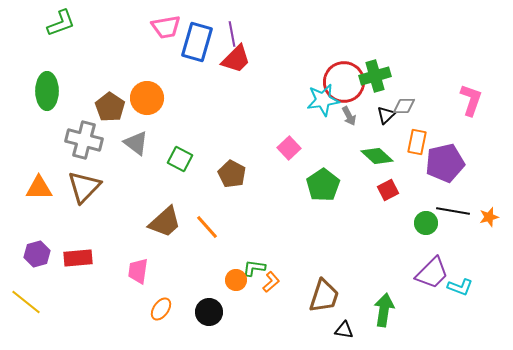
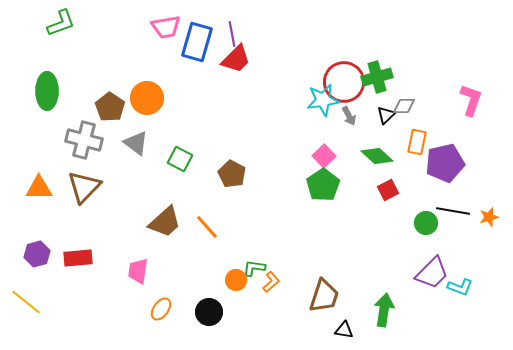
green cross at (375, 76): moved 2 px right, 1 px down
pink square at (289, 148): moved 35 px right, 8 px down
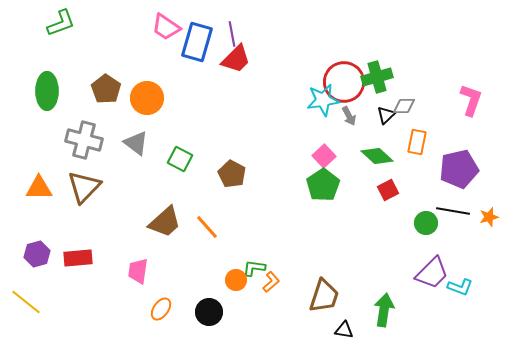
pink trapezoid at (166, 27): rotated 44 degrees clockwise
brown pentagon at (110, 107): moved 4 px left, 18 px up
purple pentagon at (445, 163): moved 14 px right, 6 px down
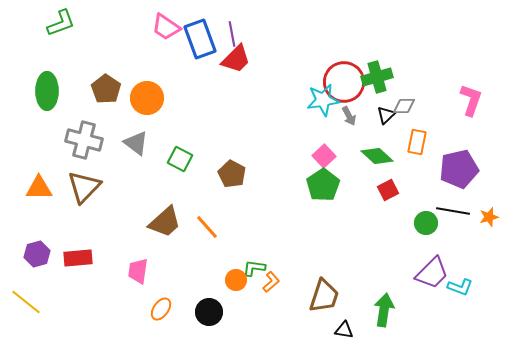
blue rectangle at (197, 42): moved 3 px right, 3 px up; rotated 36 degrees counterclockwise
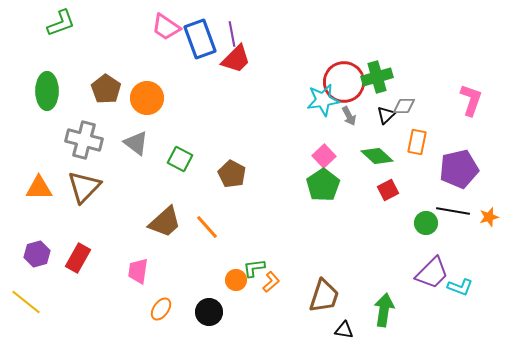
red rectangle at (78, 258): rotated 56 degrees counterclockwise
green L-shape at (254, 268): rotated 15 degrees counterclockwise
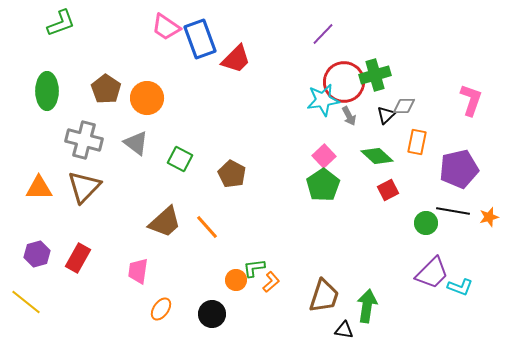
purple line at (232, 34): moved 91 px right; rotated 55 degrees clockwise
green cross at (377, 77): moved 2 px left, 2 px up
green arrow at (384, 310): moved 17 px left, 4 px up
black circle at (209, 312): moved 3 px right, 2 px down
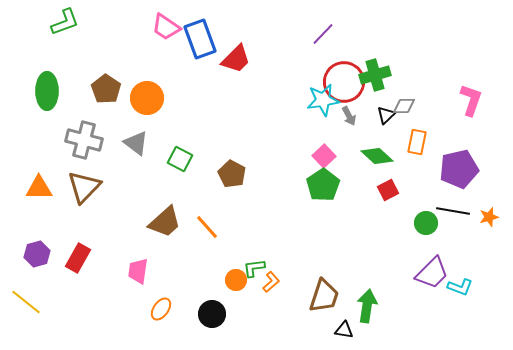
green L-shape at (61, 23): moved 4 px right, 1 px up
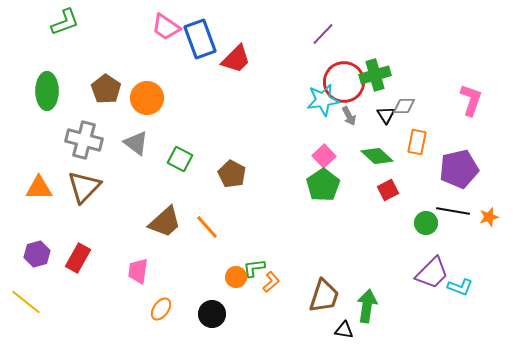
black triangle at (386, 115): rotated 18 degrees counterclockwise
orange circle at (236, 280): moved 3 px up
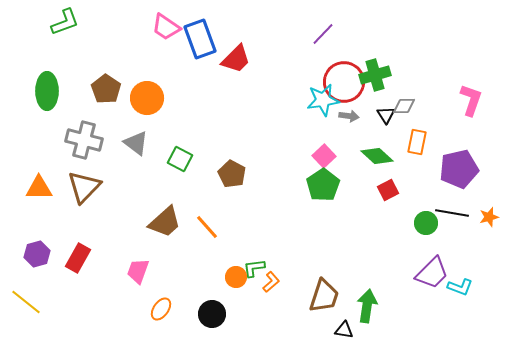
gray arrow at (349, 116): rotated 54 degrees counterclockwise
black line at (453, 211): moved 1 px left, 2 px down
pink trapezoid at (138, 271): rotated 12 degrees clockwise
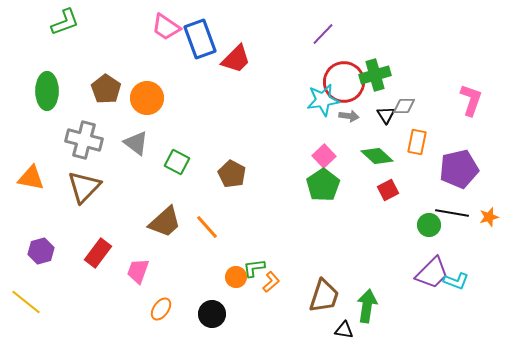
green square at (180, 159): moved 3 px left, 3 px down
orange triangle at (39, 188): moved 8 px left, 10 px up; rotated 12 degrees clockwise
green circle at (426, 223): moved 3 px right, 2 px down
purple hexagon at (37, 254): moved 4 px right, 3 px up
red rectangle at (78, 258): moved 20 px right, 5 px up; rotated 8 degrees clockwise
cyan L-shape at (460, 287): moved 4 px left, 6 px up
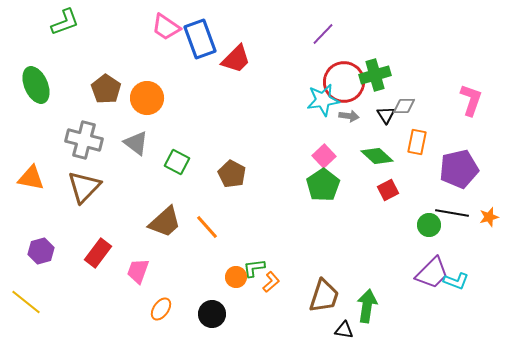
green ellipse at (47, 91): moved 11 px left, 6 px up; rotated 24 degrees counterclockwise
